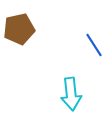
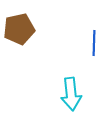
blue line: moved 2 px up; rotated 35 degrees clockwise
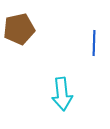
cyan arrow: moved 9 px left
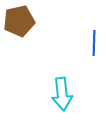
brown pentagon: moved 8 px up
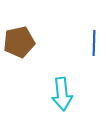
brown pentagon: moved 21 px down
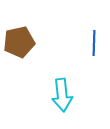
cyan arrow: moved 1 px down
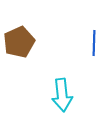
brown pentagon: rotated 12 degrees counterclockwise
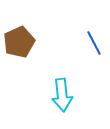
blue line: rotated 30 degrees counterclockwise
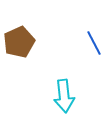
cyan arrow: moved 2 px right, 1 px down
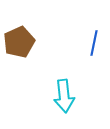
blue line: rotated 40 degrees clockwise
